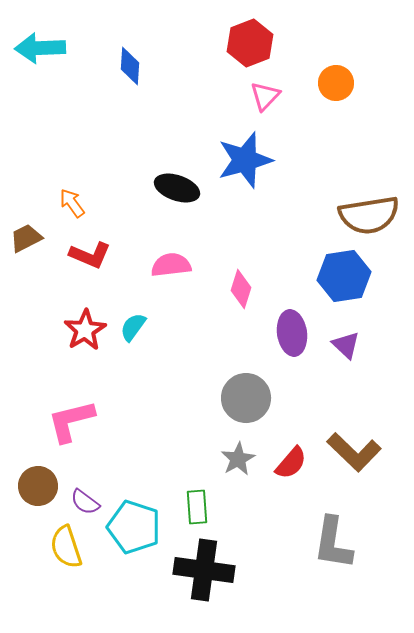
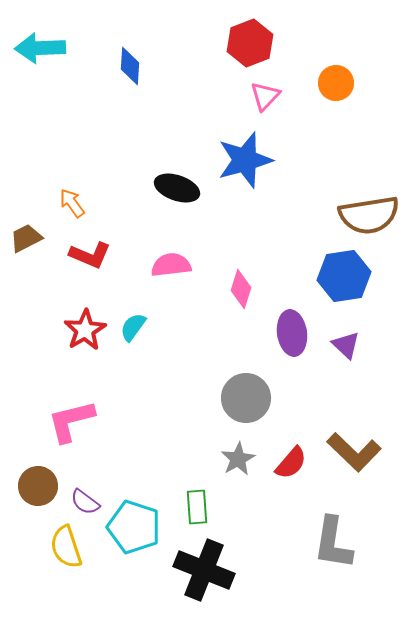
black cross: rotated 14 degrees clockwise
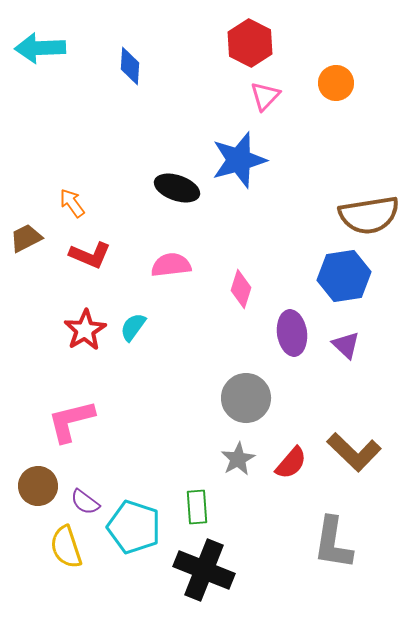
red hexagon: rotated 12 degrees counterclockwise
blue star: moved 6 px left
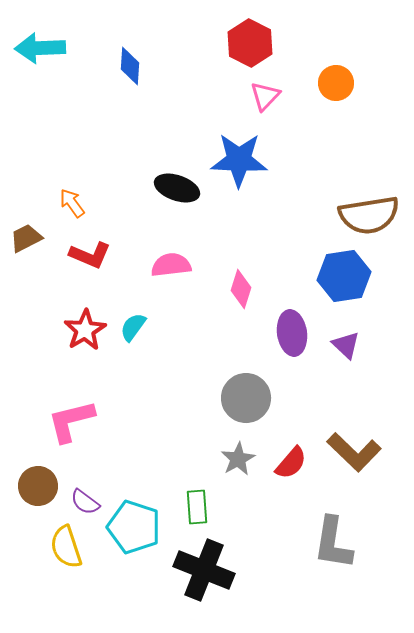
blue star: rotated 18 degrees clockwise
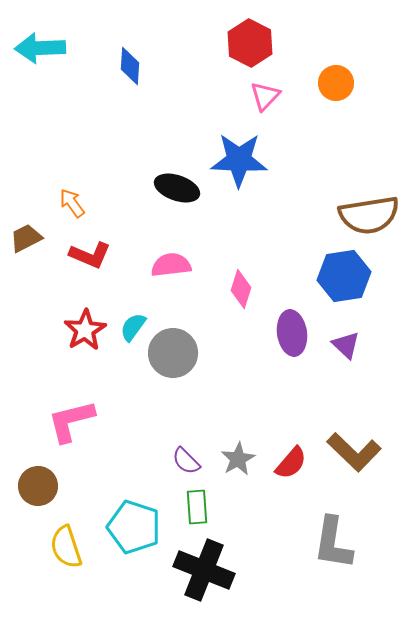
gray circle: moved 73 px left, 45 px up
purple semicircle: moved 101 px right, 41 px up; rotated 8 degrees clockwise
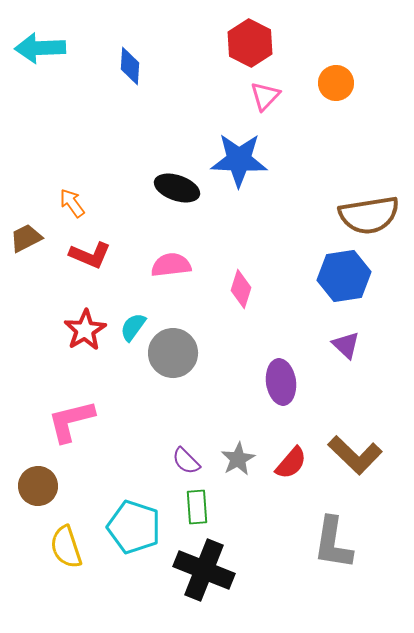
purple ellipse: moved 11 px left, 49 px down
brown L-shape: moved 1 px right, 3 px down
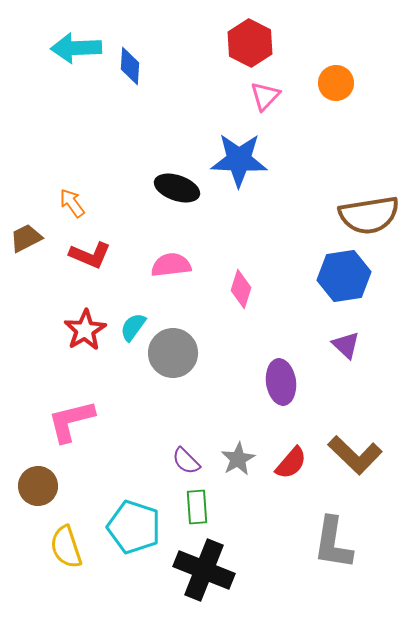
cyan arrow: moved 36 px right
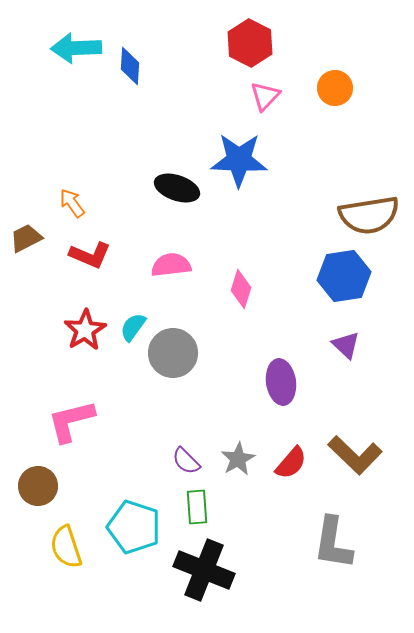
orange circle: moved 1 px left, 5 px down
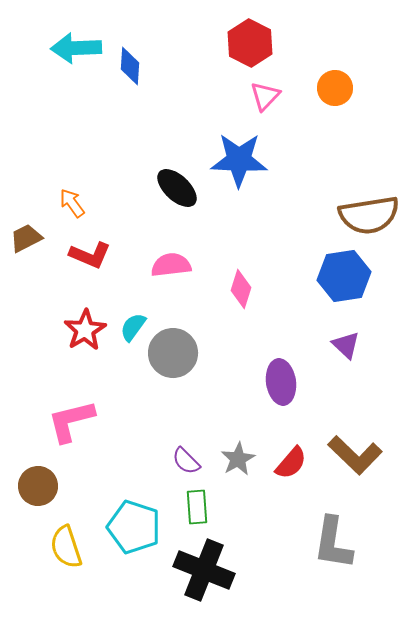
black ellipse: rotated 24 degrees clockwise
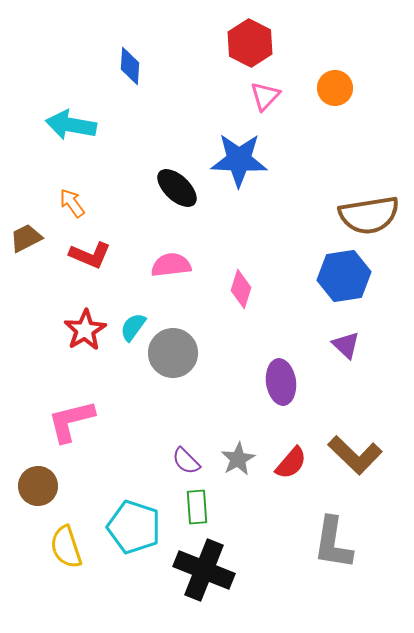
cyan arrow: moved 5 px left, 77 px down; rotated 12 degrees clockwise
